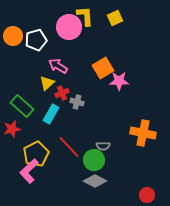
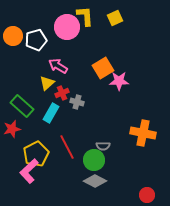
pink circle: moved 2 px left
cyan rectangle: moved 1 px up
red line: moved 2 px left; rotated 15 degrees clockwise
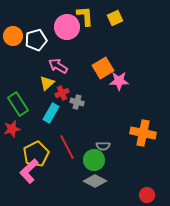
green rectangle: moved 4 px left, 2 px up; rotated 15 degrees clockwise
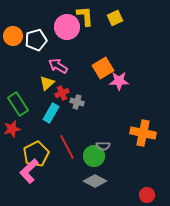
green circle: moved 4 px up
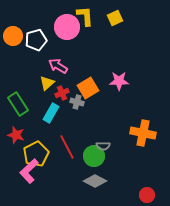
orange square: moved 15 px left, 20 px down
red star: moved 4 px right, 6 px down; rotated 30 degrees clockwise
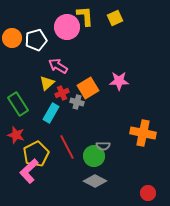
orange circle: moved 1 px left, 2 px down
red circle: moved 1 px right, 2 px up
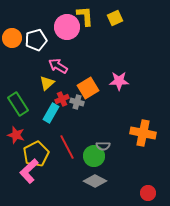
red cross: moved 6 px down
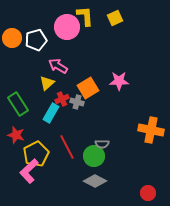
orange cross: moved 8 px right, 3 px up
gray semicircle: moved 1 px left, 2 px up
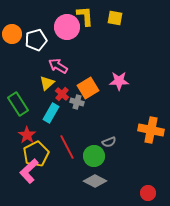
yellow square: rotated 35 degrees clockwise
orange circle: moved 4 px up
red cross: moved 5 px up; rotated 24 degrees counterclockwise
red star: moved 11 px right; rotated 18 degrees clockwise
gray semicircle: moved 7 px right, 2 px up; rotated 24 degrees counterclockwise
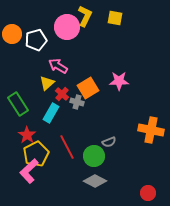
yellow L-shape: rotated 30 degrees clockwise
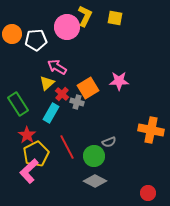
white pentagon: rotated 10 degrees clockwise
pink arrow: moved 1 px left, 1 px down
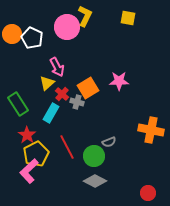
yellow square: moved 13 px right
white pentagon: moved 4 px left, 2 px up; rotated 30 degrees clockwise
pink arrow: rotated 150 degrees counterclockwise
